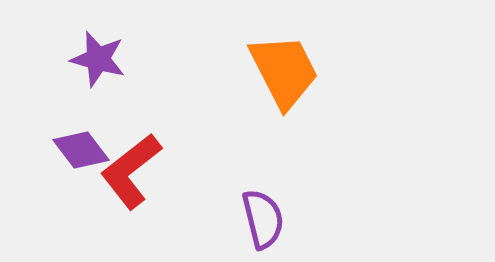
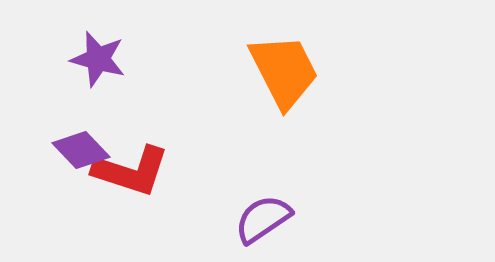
purple diamond: rotated 6 degrees counterclockwise
red L-shape: rotated 124 degrees counterclockwise
purple semicircle: rotated 110 degrees counterclockwise
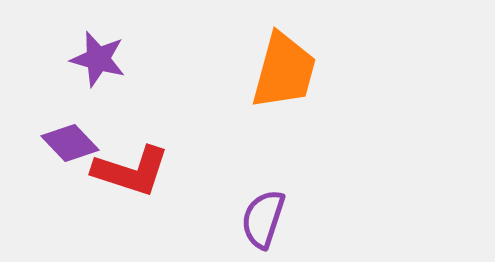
orange trapezoid: rotated 42 degrees clockwise
purple diamond: moved 11 px left, 7 px up
purple semicircle: rotated 38 degrees counterclockwise
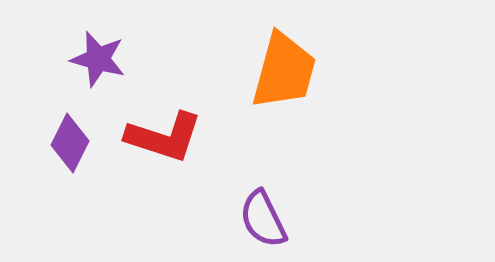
purple diamond: rotated 70 degrees clockwise
red L-shape: moved 33 px right, 34 px up
purple semicircle: rotated 44 degrees counterclockwise
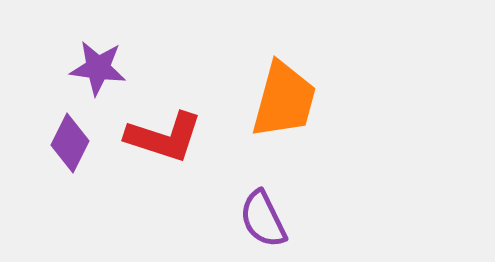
purple star: moved 9 px down; rotated 8 degrees counterclockwise
orange trapezoid: moved 29 px down
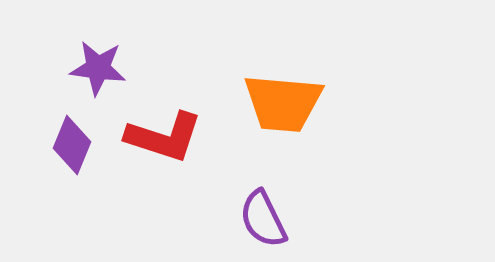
orange trapezoid: moved 1 px left, 3 px down; rotated 80 degrees clockwise
purple diamond: moved 2 px right, 2 px down; rotated 4 degrees counterclockwise
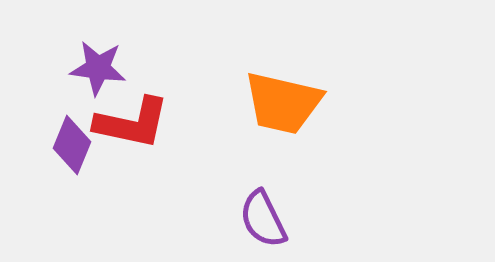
orange trapezoid: rotated 8 degrees clockwise
red L-shape: moved 32 px left, 14 px up; rotated 6 degrees counterclockwise
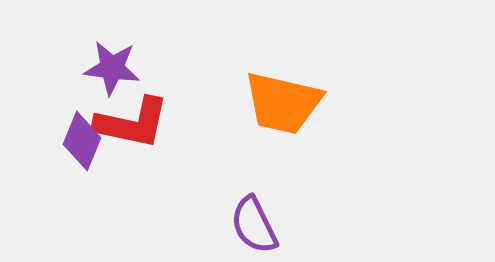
purple star: moved 14 px right
purple diamond: moved 10 px right, 4 px up
purple semicircle: moved 9 px left, 6 px down
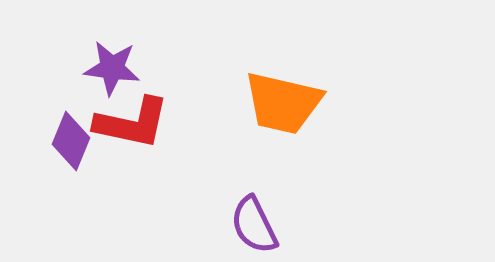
purple diamond: moved 11 px left
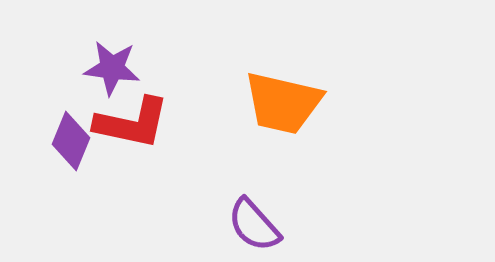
purple semicircle: rotated 16 degrees counterclockwise
